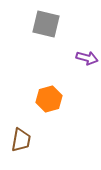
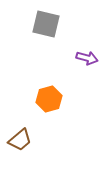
brown trapezoid: moved 1 px left; rotated 40 degrees clockwise
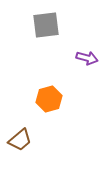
gray square: moved 1 px down; rotated 20 degrees counterclockwise
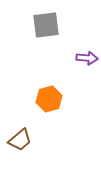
purple arrow: rotated 10 degrees counterclockwise
